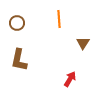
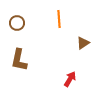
brown triangle: rotated 24 degrees clockwise
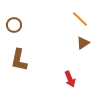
orange line: moved 21 px right; rotated 42 degrees counterclockwise
brown circle: moved 3 px left, 2 px down
red arrow: rotated 126 degrees clockwise
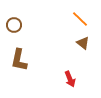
brown triangle: rotated 48 degrees counterclockwise
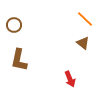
orange line: moved 5 px right
